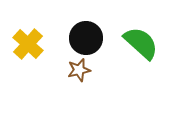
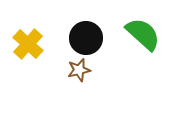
green semicircle: moved 2 px right, 9 px up
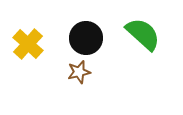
brown star: moved 2 px down
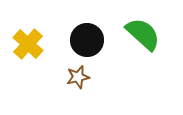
black circle: moved 1 px right, 2 px down
brown star: moved 1 px left, 5 px down
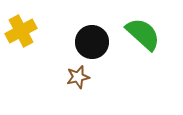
black circle: moved 5 px right, 2 px down
yellow cross: moved 7 px left, 13 px up; rotated 20 degrees clockwise
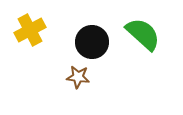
yellow cross: moved 9 px right, 1 px up
brown star: rotated 20 degrees clockwise
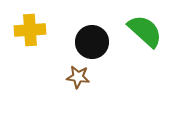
yellow cross: rotated 24 degrees clockwise
green semicircle: moved 2 px right, 3 px up
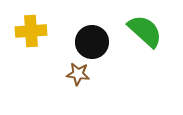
yellow cross: moved 1 px right, 1 px down
brown star: moved 3 px up
